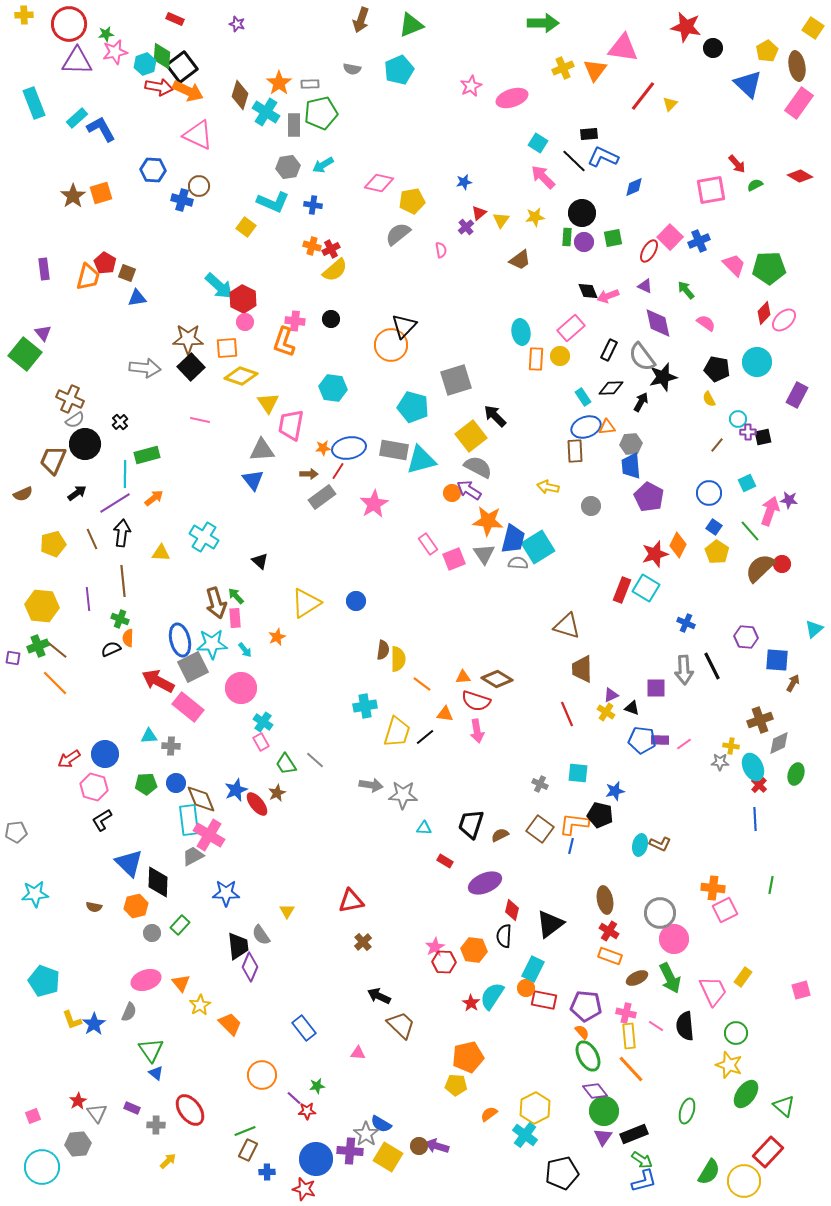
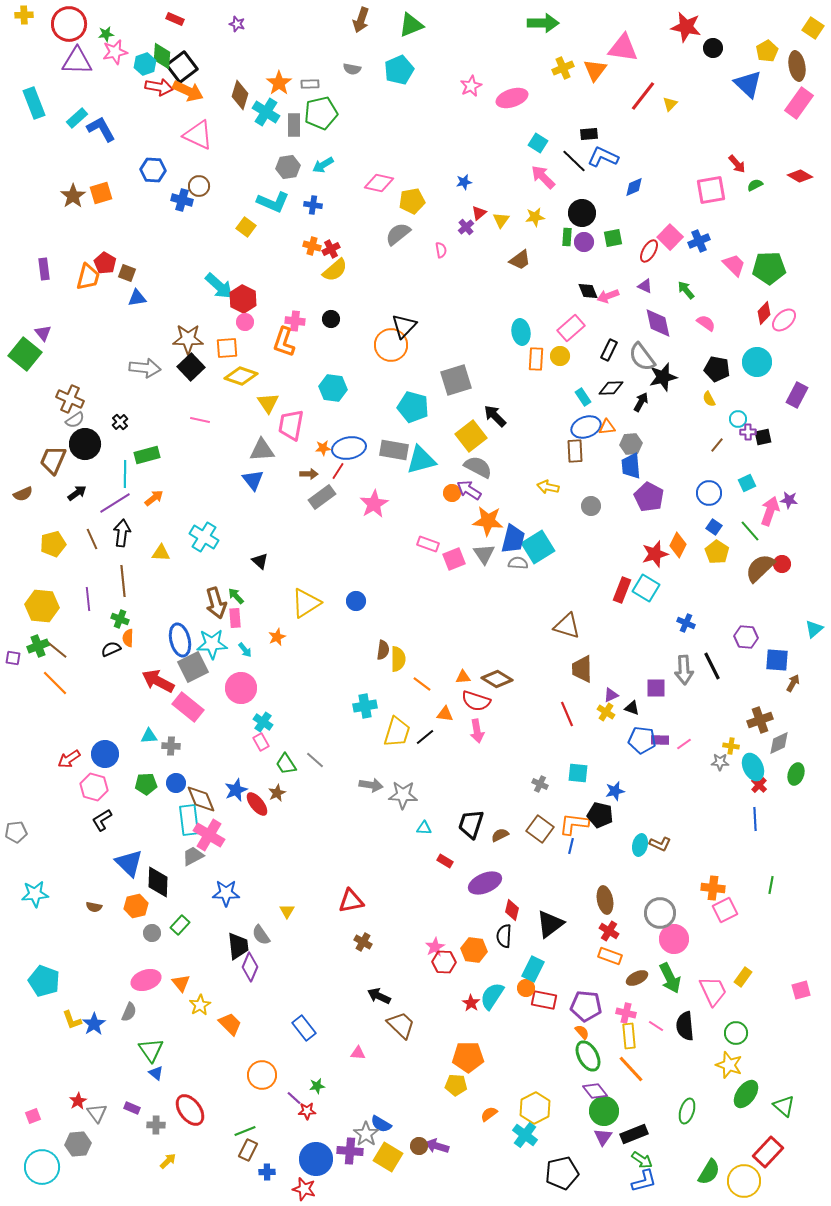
pink rectangle at (428, 544): rotated 35 degrees counterclockwise
brown cross at (363, 942): rotated 18 degrees counterclockwise
orange pentagon at (468, 1057): rotated 12 degrees clockwise
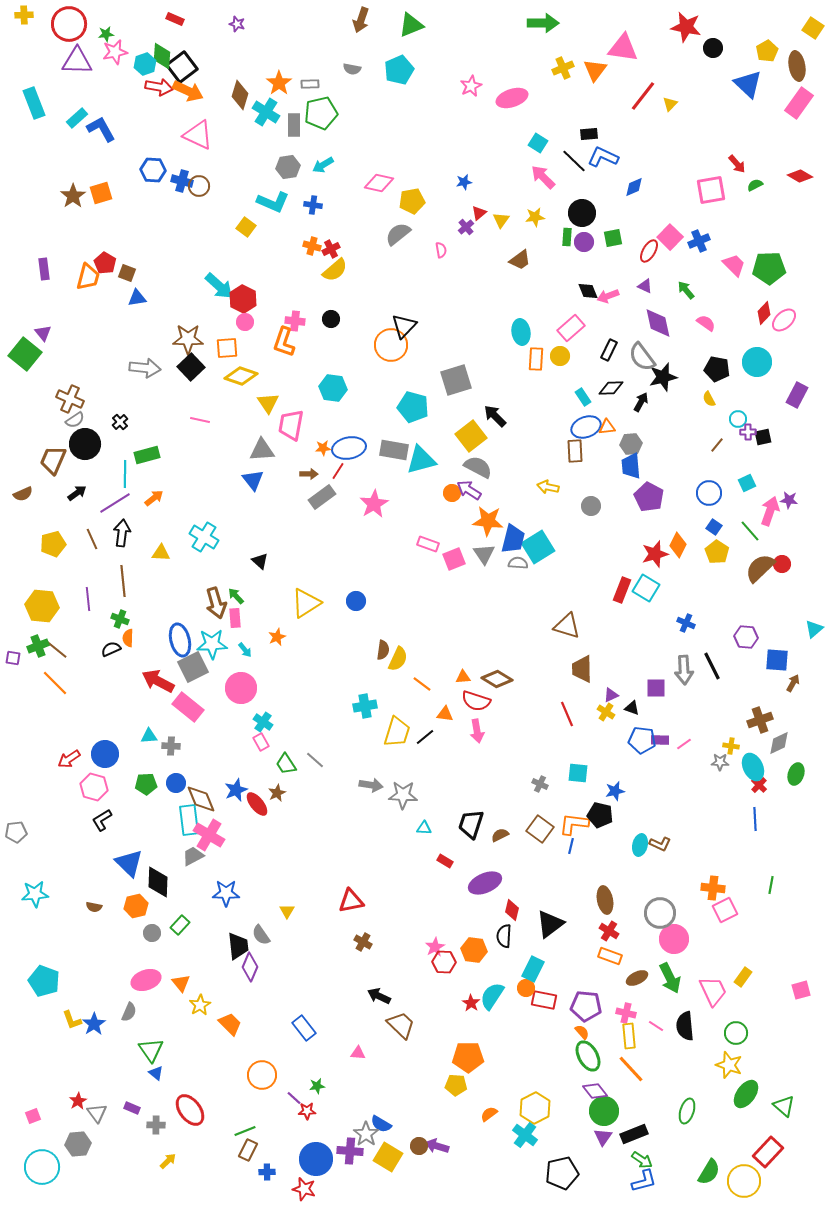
blue cross at (182, 200): moved 19 px up
yellow semicircle at (398, 659): rotated 25 degrees clockwise
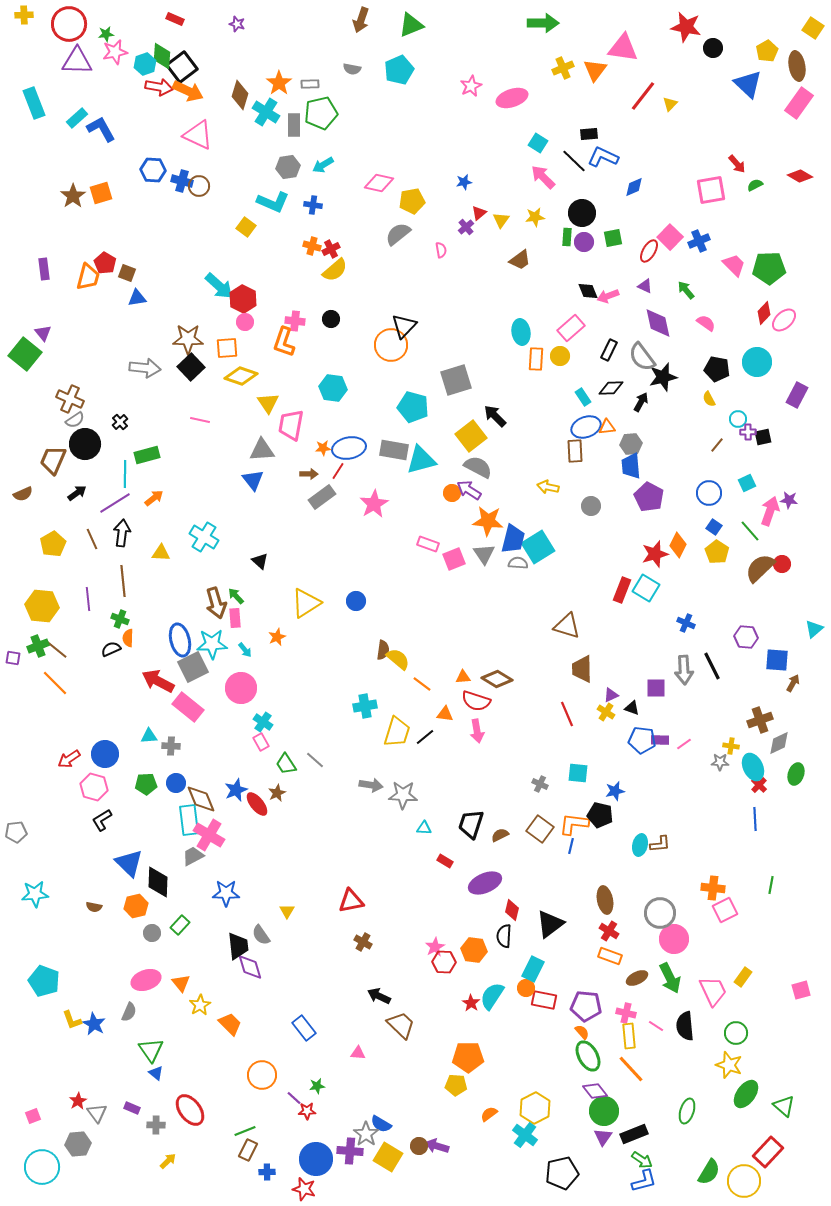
yellow pentagon at (53, 544): rotated 15 degrees counterclockwise
yellow semicircle at (398, 659): rotated 75 degrees counterclockwise
brown L-shape at (660, 844): rotated 30 degrees counterclockwise
purple diamond at (250, 967): rotated 40 degrees counterclockwise
blue star at (94, 1024): rotated 10 degrees counterclockwise
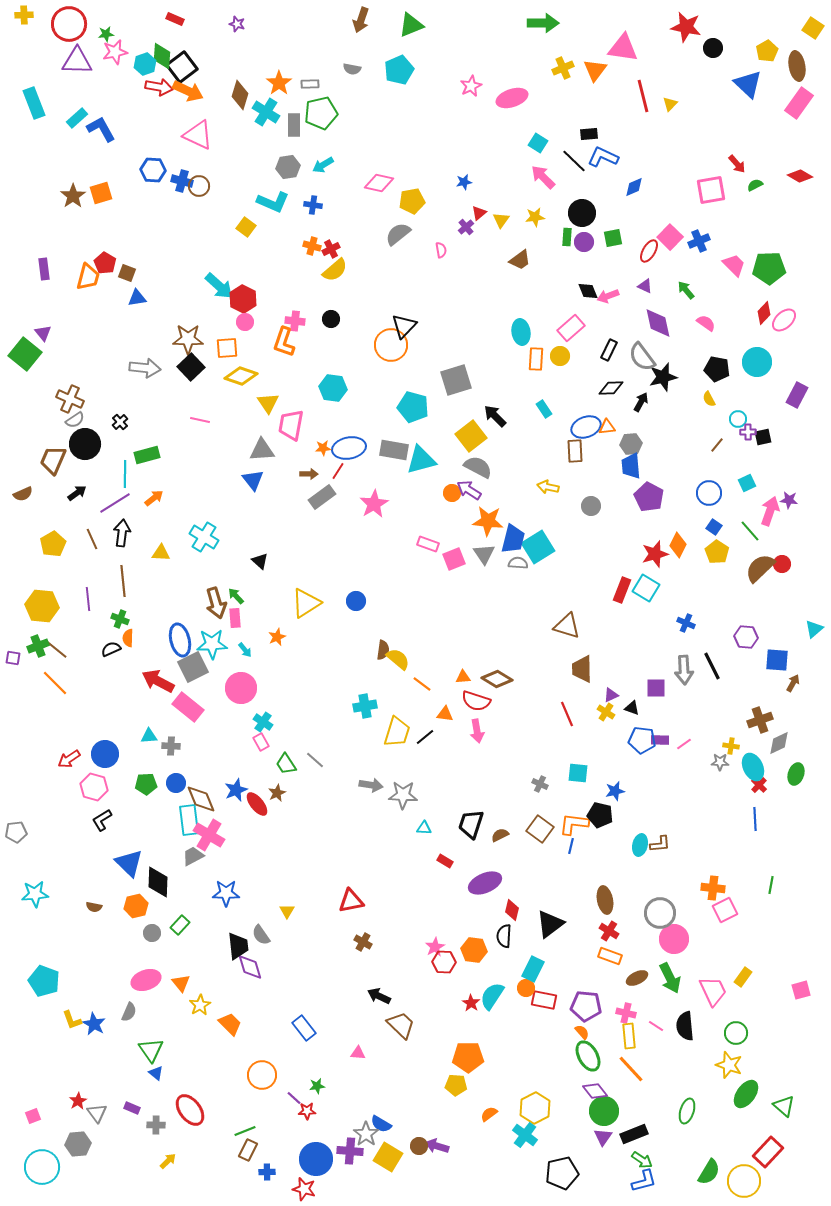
red line at (643, 96): rotated 52 degrees counterclockwise
cyan rectangle at (583, 397): moved 39 px left, 12 px down
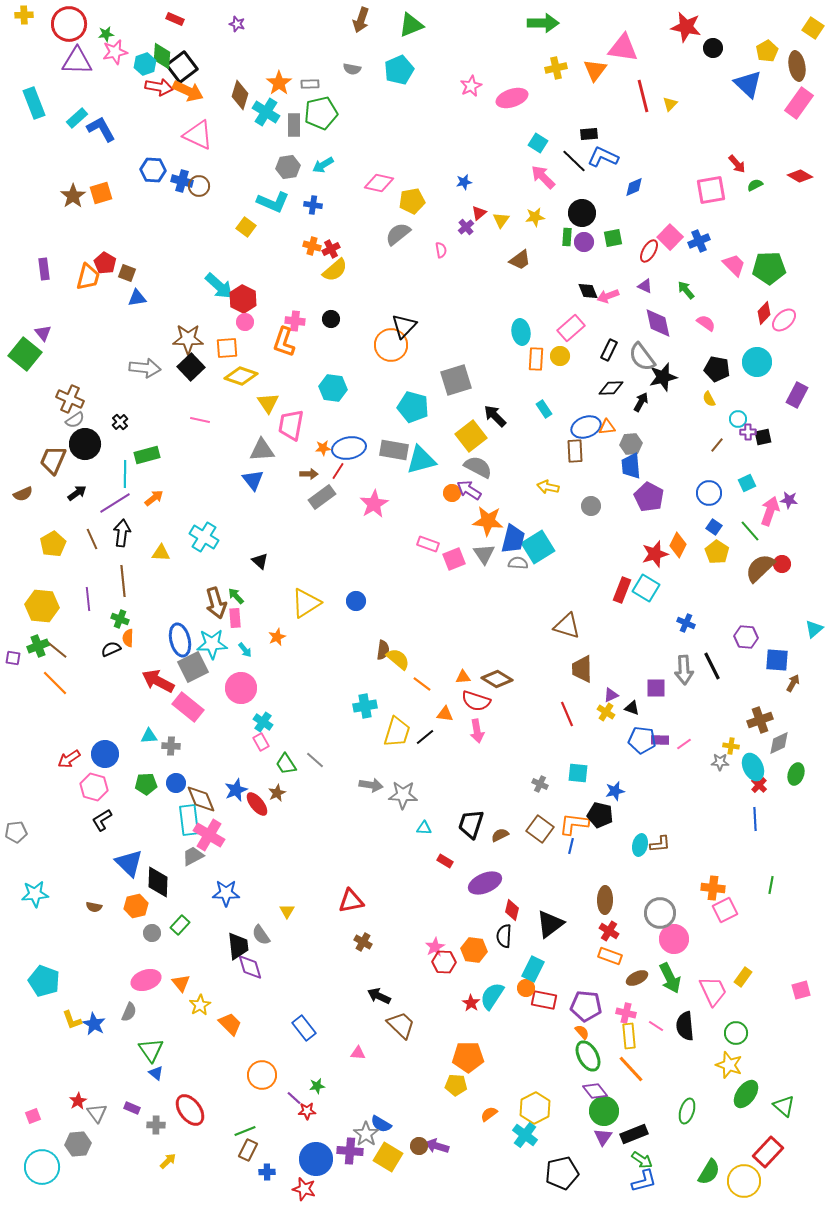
yellow cross at (563, 68): moved 7 px left; rotated 10 degrees clockwise
brown ellipse at (605, 900): rotated 12 degrees clockwise
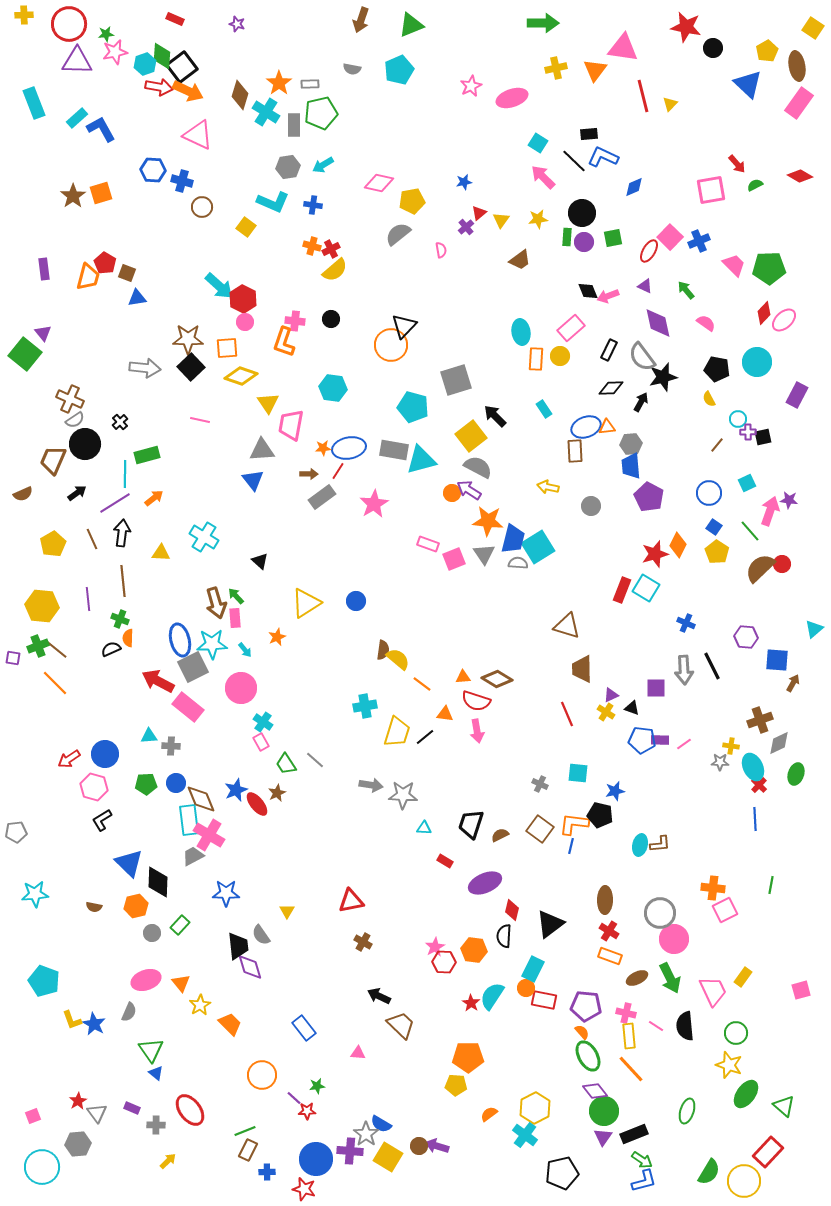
brown circle at (199, 186): moved 3 px right, 21 px down
yellow star at (535, 217): moved 3 px right, 2 px down
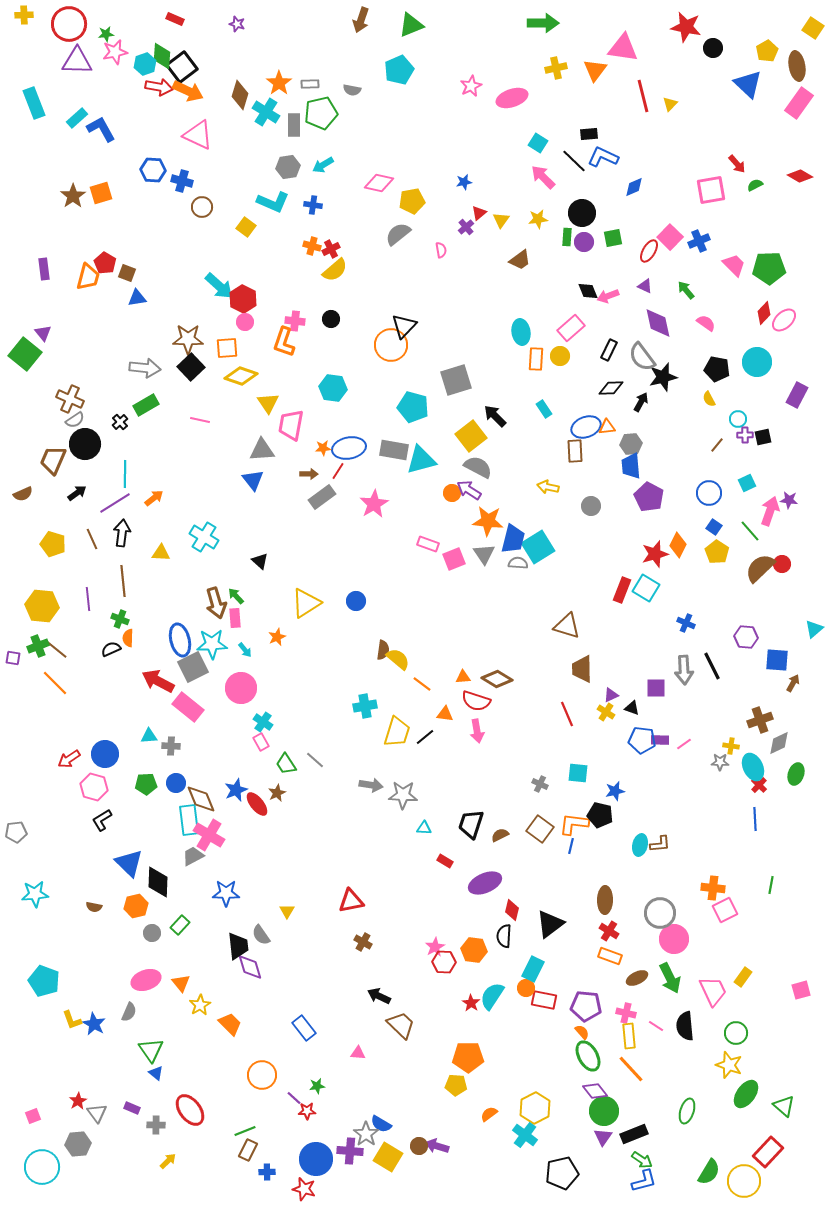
gray semicircle at (352, 69): moved 21 px down
purple cross at (748, 432): moved 3 px left, 3 px down
green rectangle at (147, 455): moved 1 px left, 50 px up; rotated 15 degrees counterclockwise
yellow pentagon at (53, 544): rotated 25 degrees counterclockwise
